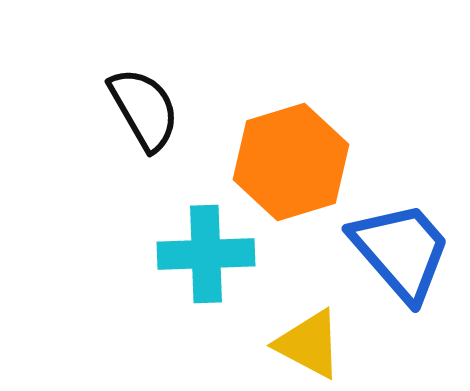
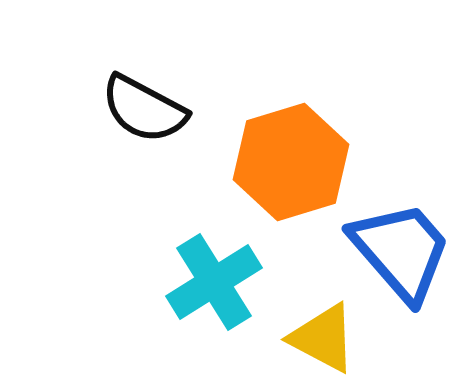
black semicircle: rotated 148 degrees clockwise
cyan cross: moved 8 px right, 28 px down; rotated 30 degrees counterclockwise
yellow triangle: moved 14 px right, 6 px up
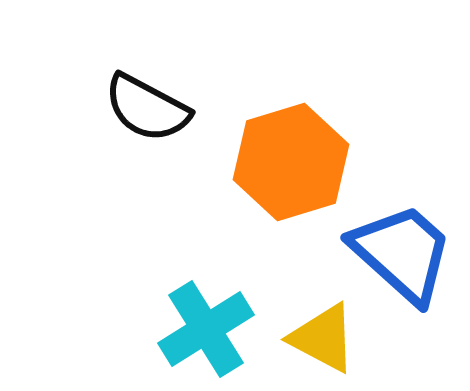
black semicircle: moved 3 px right, 1 px up
blue trapezoid: moved 1 px right, 2 px down; rotated 7 degrees counterclockwise
cyan cross: moved 8 px left, 47 px down
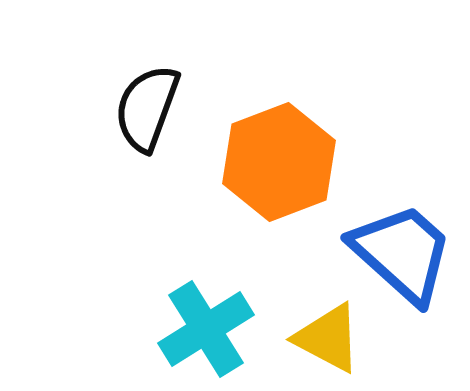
black semicircle: rotated 82 degrees clockwise
orange hexagon: moved 12 px left; rotated 4 degrees counterclockwise
yellow triangle: moved 5 px right
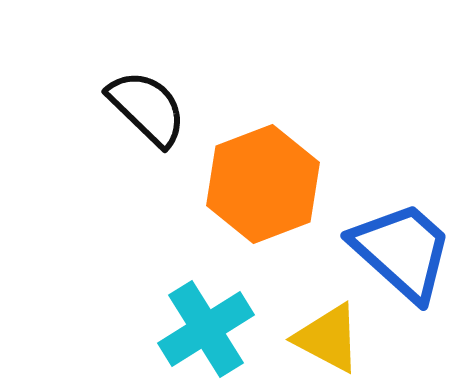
black semicircle: rotated 114 degrees clockwise
orange hexagon: moved 16 px left, 22 px down
blue trapezoid: moved 2 px up
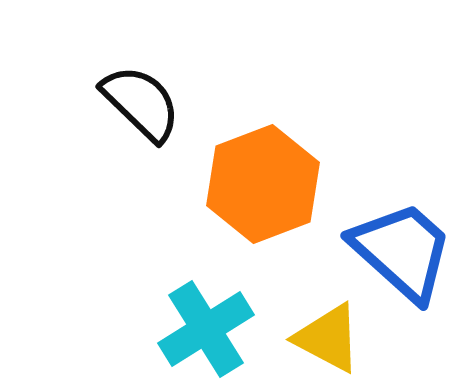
black semicircle: moved 6 px left, 5 px up
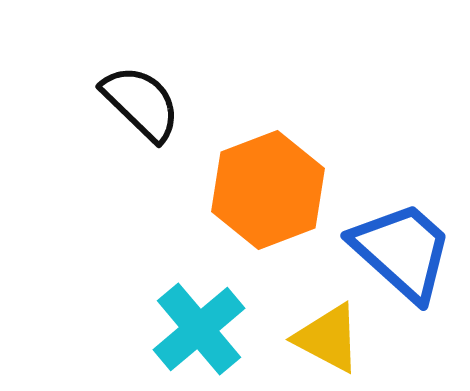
orange hexagon: moved 5 px right, 6 px down
cyan cross: moved 7 px left; rotated 8 degrees counterclockwise
